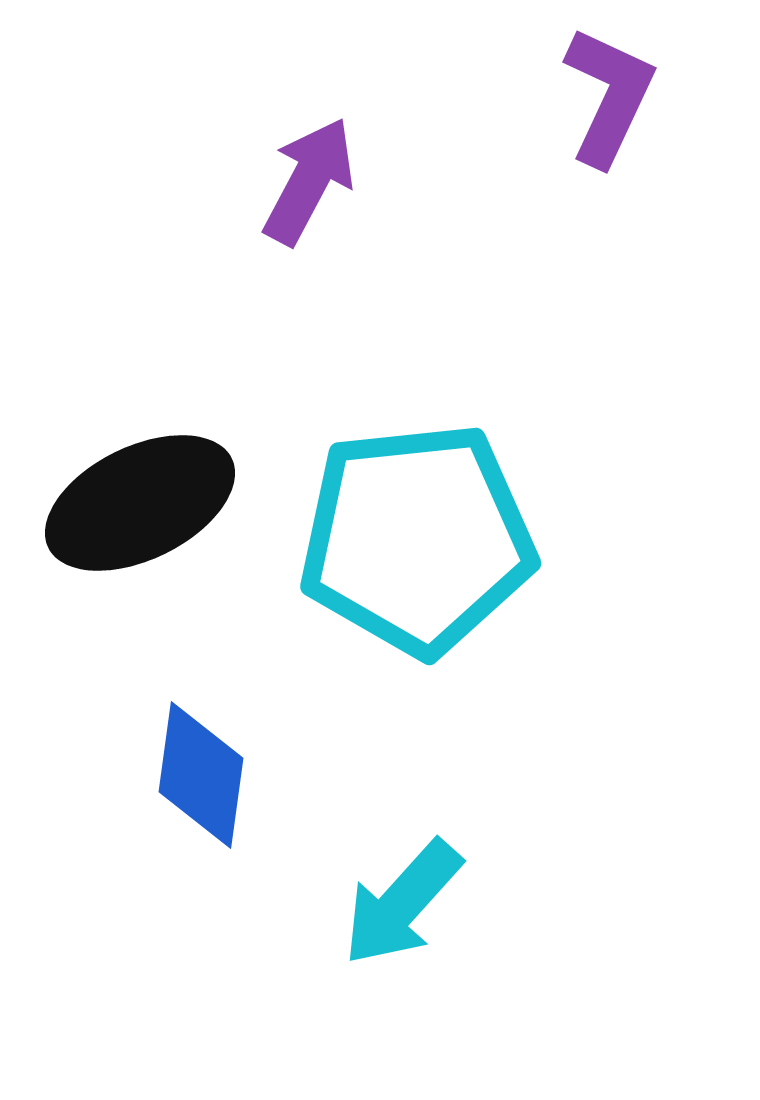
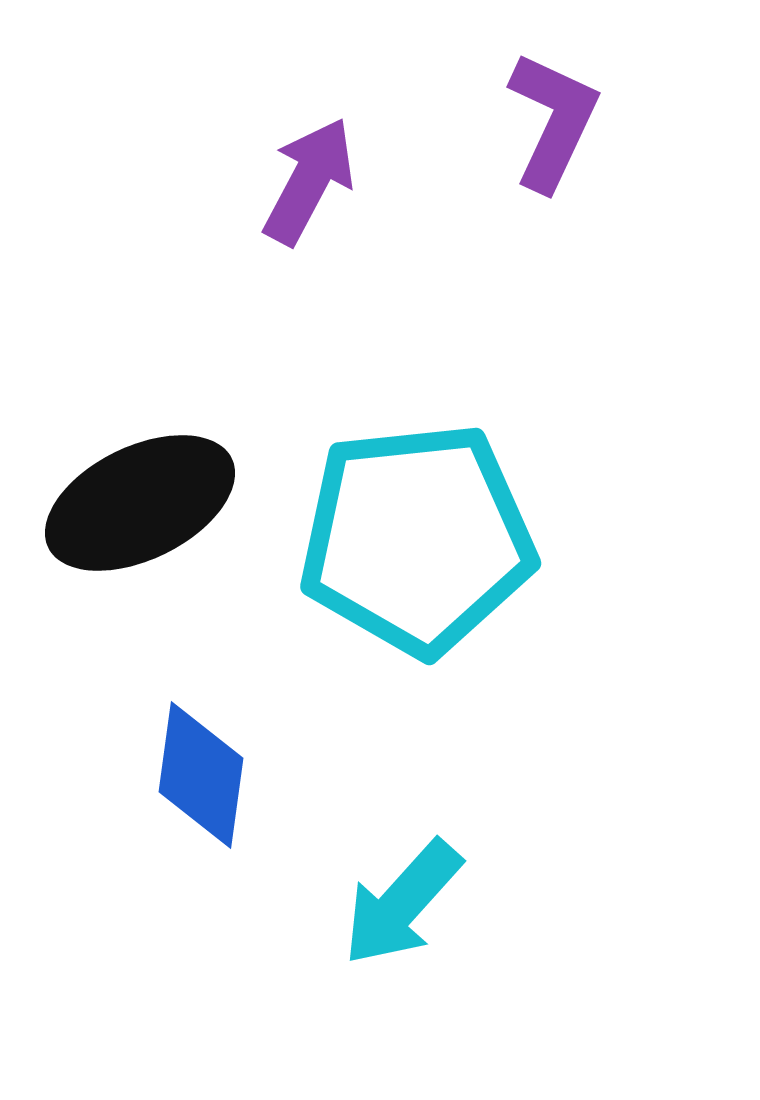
purple L-shape: moved 56 px left, 25 px down
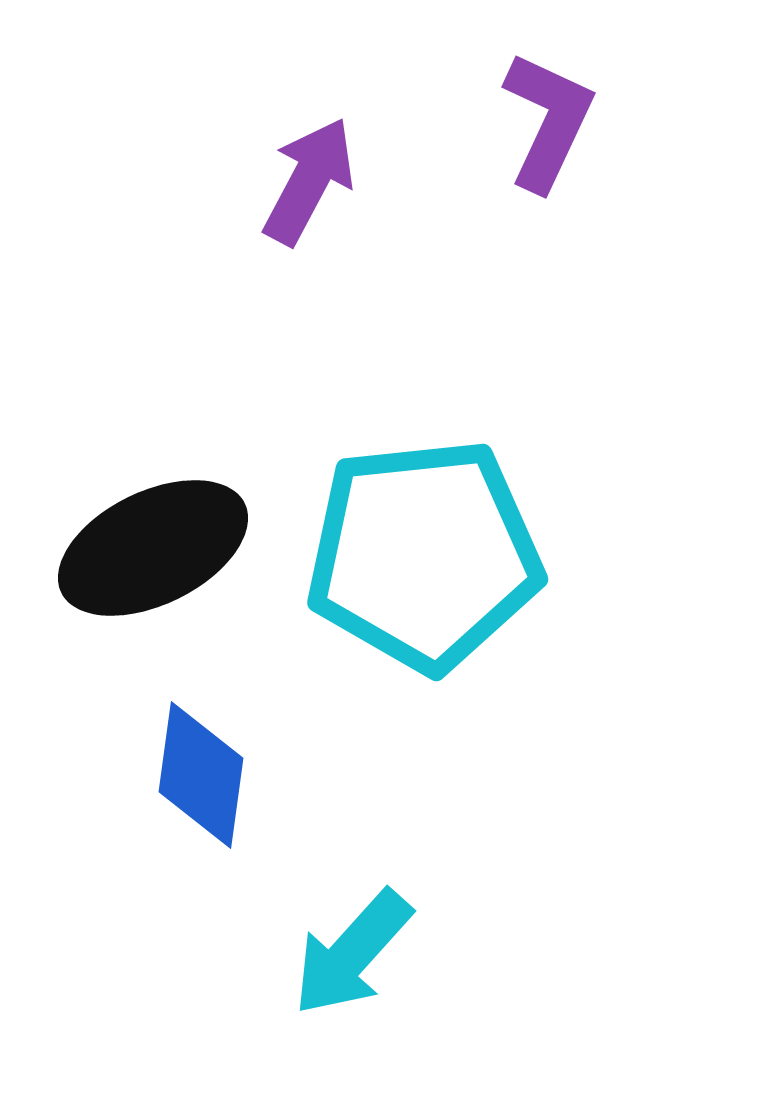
purple L-shape: moved 5 px left
black ellipse: moved 13 px right, 45 px down
cyan pentagon: moved 7 px right, 16 px down
cyan arrow: moved 50 px left, 50 px down
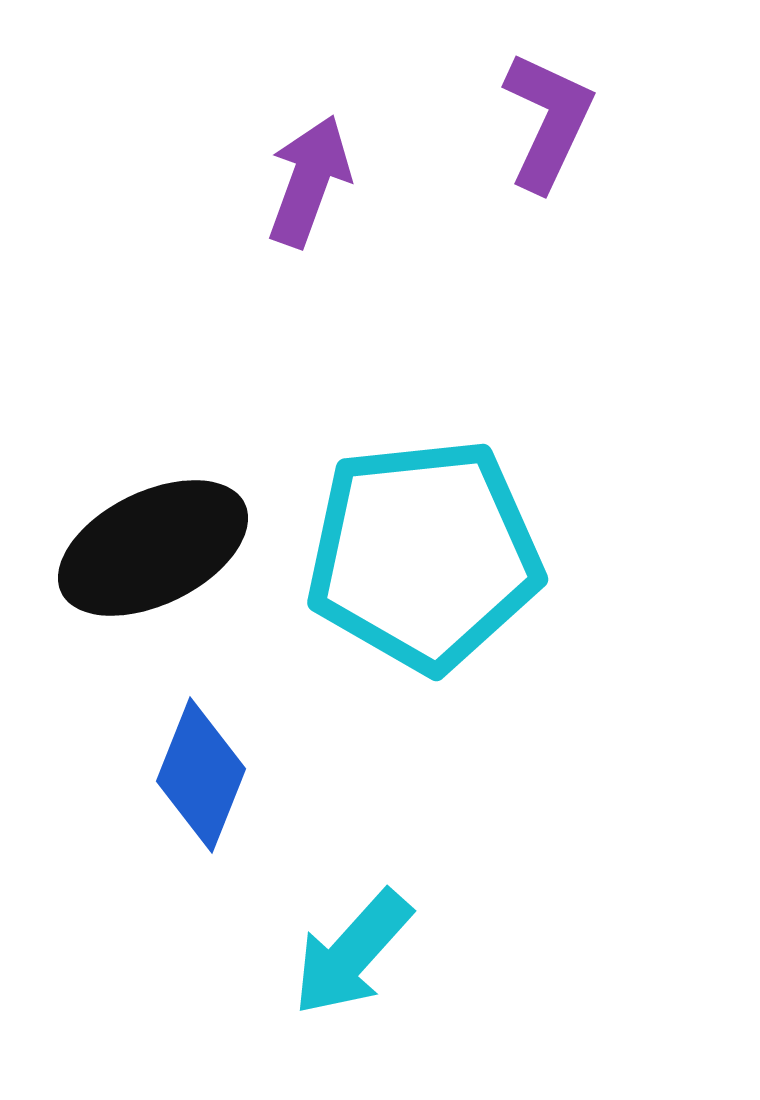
purple arrow: rotated 8 degrees counterclockwise
blue diamond: rotated 14 degrees clockwise
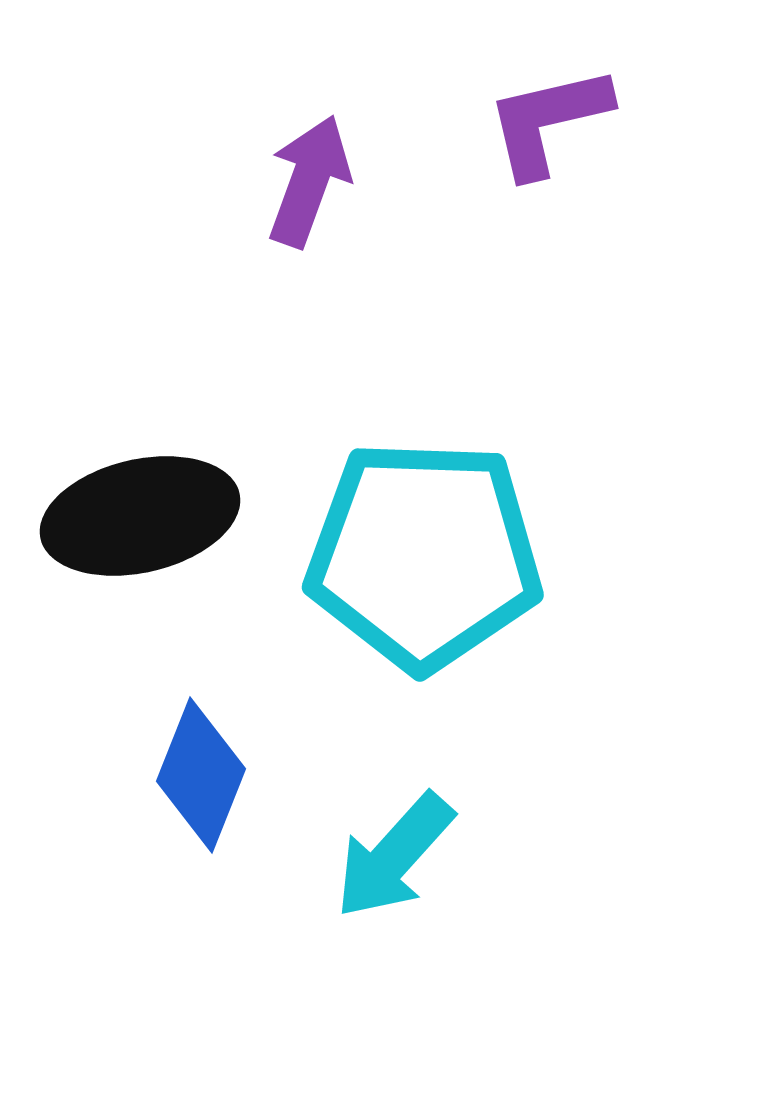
purple L-shape: rotated 128 degrees counterclockwise
black ellipse: moved 13 px left, 32 px up; rotated 13 degrees clockwise
cyan pentagon: rotated 8 degrees clockwise
cyan arrow: moved 42 px right, 97 px up
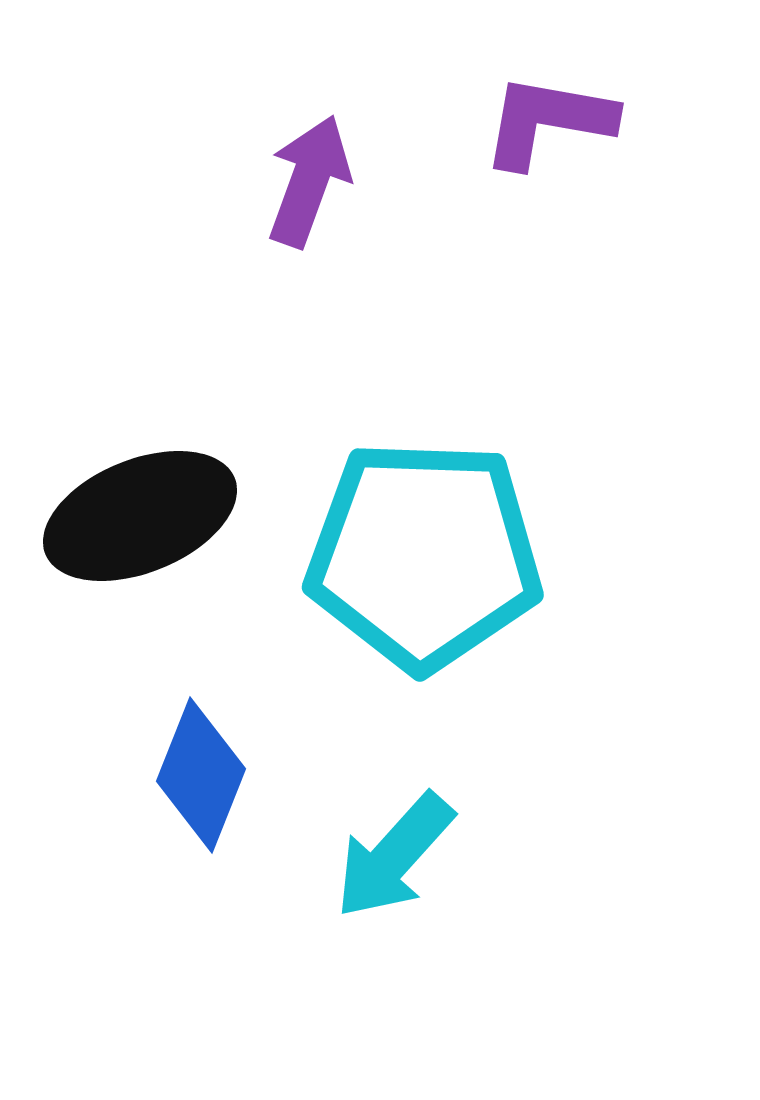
purple L-shape: rotated 23 degrees clockwise
black ellipse: rotated 9 degrees counterclockwise
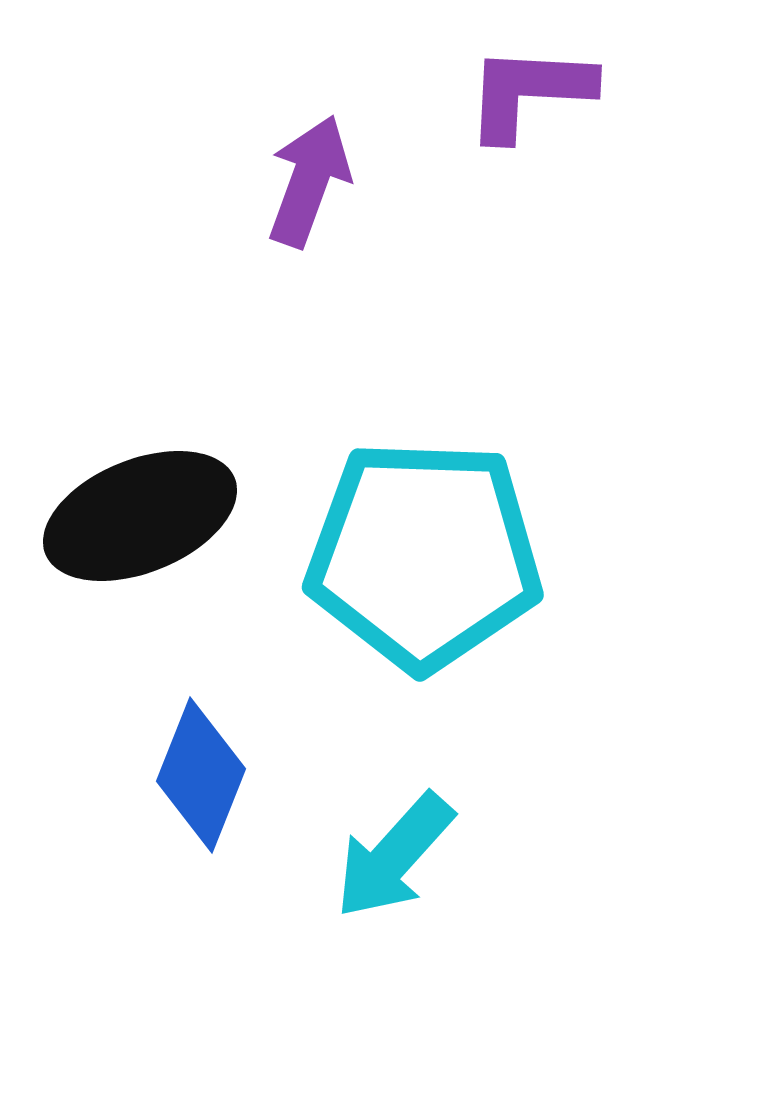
purple L-shape: moved 19 px left, 29 px up; rotated 7 degrees counterclockwise
